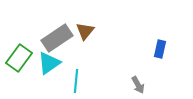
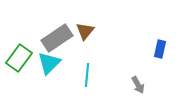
cyan triangle: rotated 10 degrees counterclockwise
cyan line: moved 11 px right, 6 px up
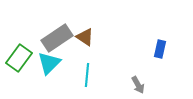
brown triangle: moved 6 px down; rotated 36 degrees counterclockwise
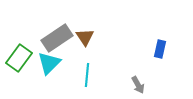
brown triangle: rotated 24 degrees clockwise
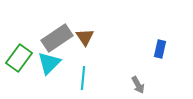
cyan line: moved 4 px left, 3 px down
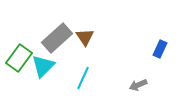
gray rectangle: rotated 8 degrees counterclockwise
blue rectangle: rotated 12 degrees clockwise
cyan triangle: moved 6 px left, 3 px down
cyan line: rotated 20 degrees clockwise
gray arrow: rotated 96 degrees clockwise
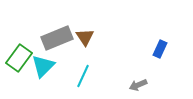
gray rectangle: rotated 20 degrees clockwise
cyan line: moved 2 px up
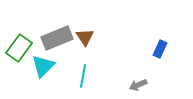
green rectangle: moved 10 px up
cyan line: rotated 15 degrees counterclockwise
